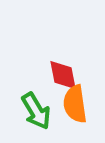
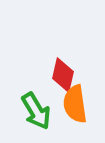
red diamond: rotated 24 degrees clockwise
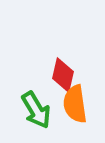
green arrow: moved 1 px up
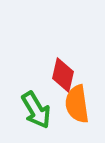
orange semicircle: moved 2 px right
